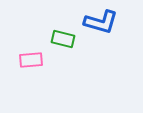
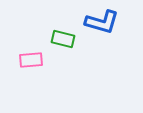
blue L-shape: moved 1 px right
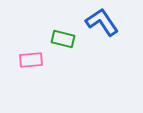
blue L-shape: rotated 140 degrees counterclockwise
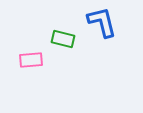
blue L-shape: rotated 20 degrees clockwise
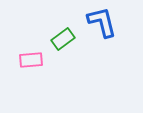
green rectangle: rotated 50 degrees counterclockwise
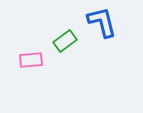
green rectangle: moved 2 px right, 2 px down
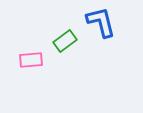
blue L-shape: moved 1 px left
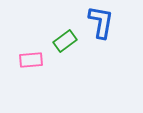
blue L-shape: rotated 24 degrees clockwise
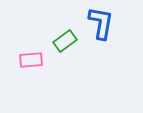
blue L-shape: moved 1 px down
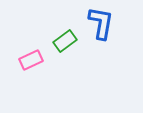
pink rectangle: rotated 20 degrees counterclockwise
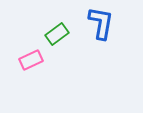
green rectangle: moved 8 px left, 7 px up
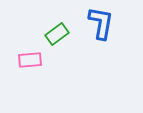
pink rectangle: moved 1 px left; rotated 20 degrees clockwise
